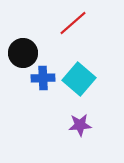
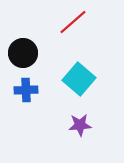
red line: moved 1 px up
blue cross: moved 17 px left, 12 px down
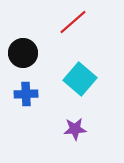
cyan square: moved 1 px right
blue cross: moved 4 px down
purple star: moved 5 px left, 4 px down
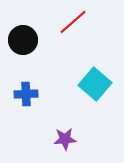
black circle: moved 13 px up
cyan square: moved 15 px right, 5 px down
purple star: moved 10 px left, 10 px down
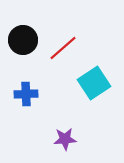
red line: moved 10 px left, 26 px down
cyan square: moved 1 px left, 1 px up; rotated 16 degrees clockwise
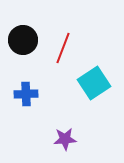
red line: rotated 28 degrees counterclockwise
